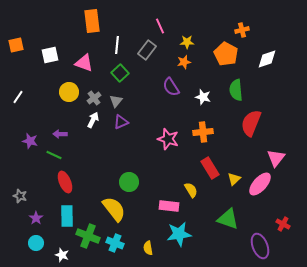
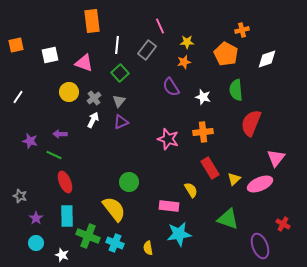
gray triangle at (116, 101): moved 3 px right
pink ellipse at (260, 184): rotated 25 degrees clockwise
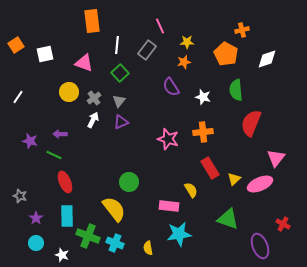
orange square at (16, 45): rotated 21 degrees counterclockwise
white square at (50, 55): moved 5 px left, 1 px up
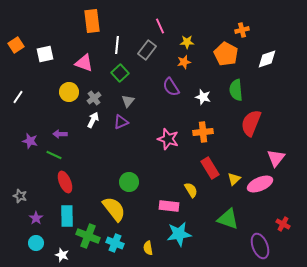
gray triangle at (119, 101): moved 9 px right
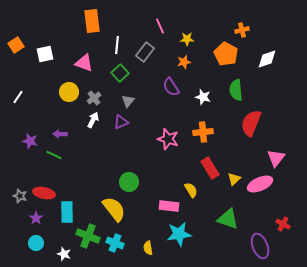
yellow star at (187, 42): moved 3 px up
gray rectangle at (147, 50): moved 2 px left, 2 px down
red ellipse at (65, 182): moved 21 px left, 11 px down; rotated 55 degrees counterclockwise
cyan rectangle at (67, 216): moved 4 px up
white star at (62, 255): moved 2 px right, 1 px up
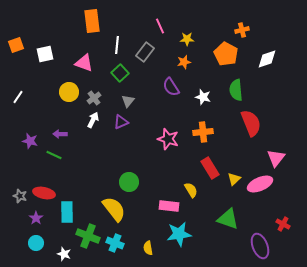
orange square at (16, 45): rotated 14 degrees clockwise
red semicircle at (251, 123): rotated 136 degrees clockwise
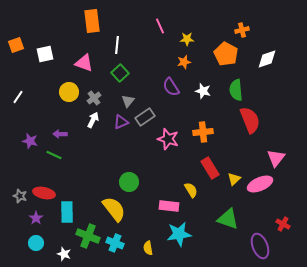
gray rectangle at (145, 52): moved 65 px down; rotated 18 degrees clockwise
white star at (203, 97): moved 6 px up
red semicircle at (251, 123): moved 1 px left, 3 px up
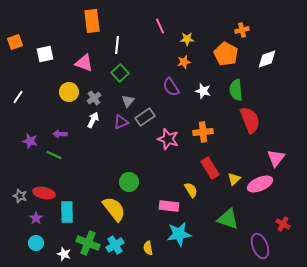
orange square at (16, 45): moved 1 px left, 3 px up
green cross at (88, 236): moved 7 px down
cyan cross at (115, 243): moved 2 px down; rotated 36 degrees clockwise
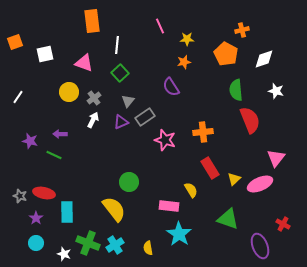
white diamond at (267, 59): moved 3 px left
white star at (203, 91): moved 73 px right
pink star at (168, 139): moved 3 px left, 1 px down
cyan star at (179, 234): rotated 30 degrees counterclockwise
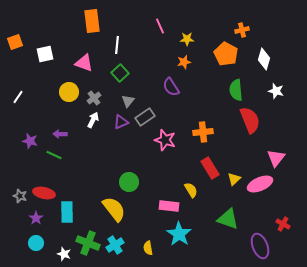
white diamond at (264, 59): rotated 55 degrees counterclockwise
